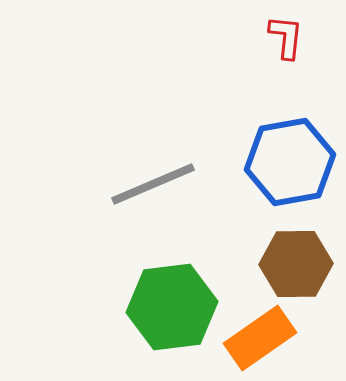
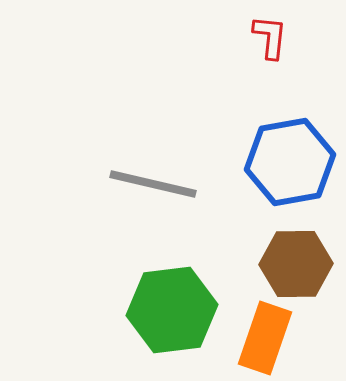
red L-shape: moved 16 px left
gray line: rotated 36 degrees clockwise
green hexagon: moved 3 px down
orange rectangle: moved 5 px right; rotated 36 degrees counterclockwise
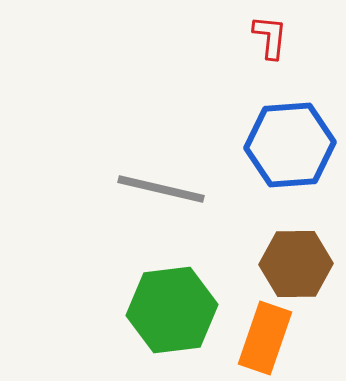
blue hexagon: moved 17 px up; rotated 6 degrees clockwise
gray line: moved 8 px right, 5 px down
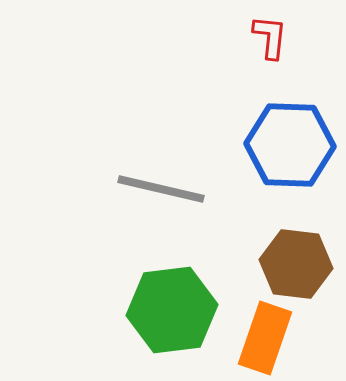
blue hexagon: rotated 6 degrees clockwise
brown hexagon: rotated 8 degrees clockwise
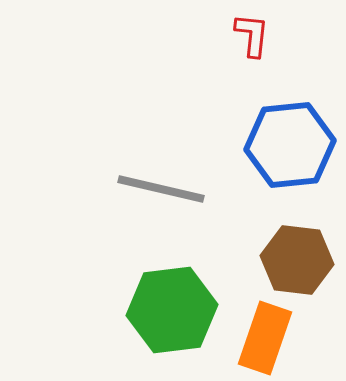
red L-shape: moved 18 px left, 2 px up
blue hexagon: rotated 8 degrees counterclockwise
brown hexagon: moved 1 px right, 4 px up
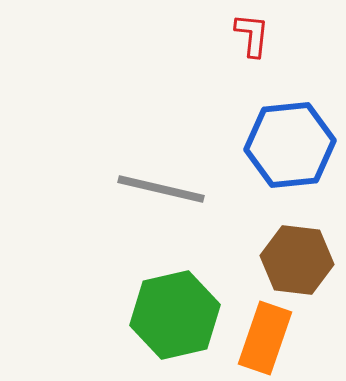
green hexagon: moved 3 px right, 5 px down; rotated 6 degrees counterclockwise
